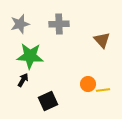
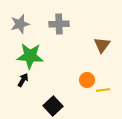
brown triangle: moved 5 px down; rotated 18 degrees clockwise
orange circle: moved 1 px left, 4 px up
black square: moved 5 px right, 5 px down; rotated 18 degrees counterclockwise
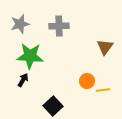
gray cross: moved 2 px down
brown triangle: moved 3 px right, 2 px down
orange circle: moved 1 px down
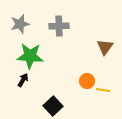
yellow line: rotated 16 degrees clockwise
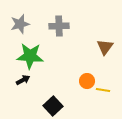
black arrow: rotated 32 degrees clockwise
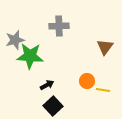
gray star: moved 5 px left, 16 px down
black arrow: moved 24 px right, 5 px down
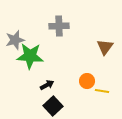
yellow line: moved 1 px left, 1 px down
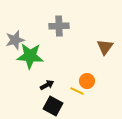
yellow line: moved 25 px left; rotated 16 degrees clockwise
black square: rotated 18 degrees counterclockwise
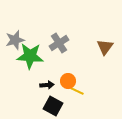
gray cross: moved 17 px down; rotated 30 degrees counterclockwise
orange circle: moved 19 px left
black arrow: rotated 24 degrees clockwise
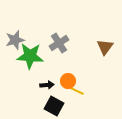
black square: moved 1 px right
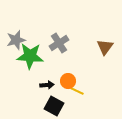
gray star: moved 1 px right
